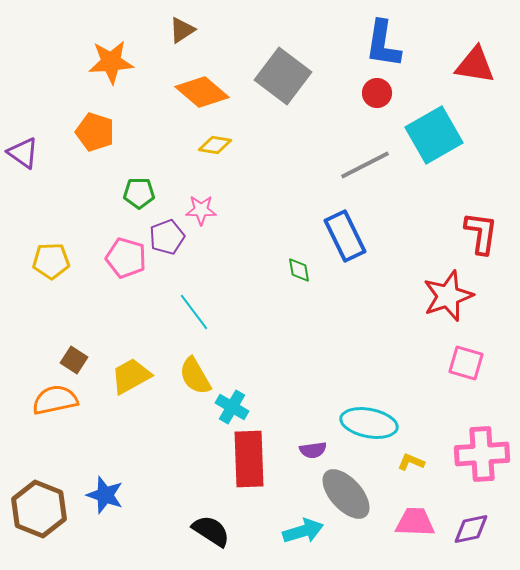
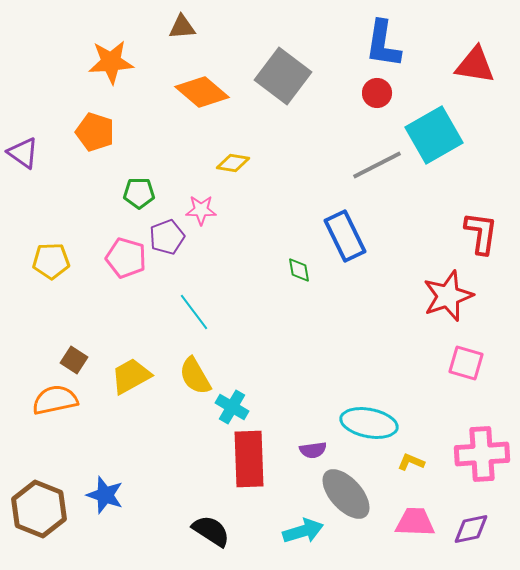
brown triangle: moved 3 px up; rotated 28 degrees clockwise
yellow diamond: moved 18 px right, 18 px down
gray line: moved 12 px right
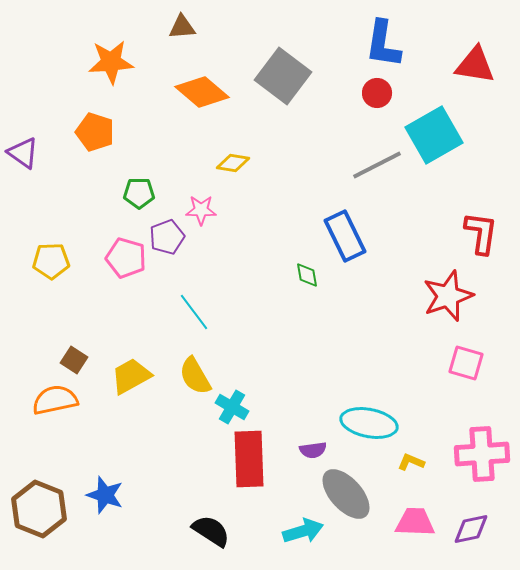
green diamond: moved 8 px right, 5 px down
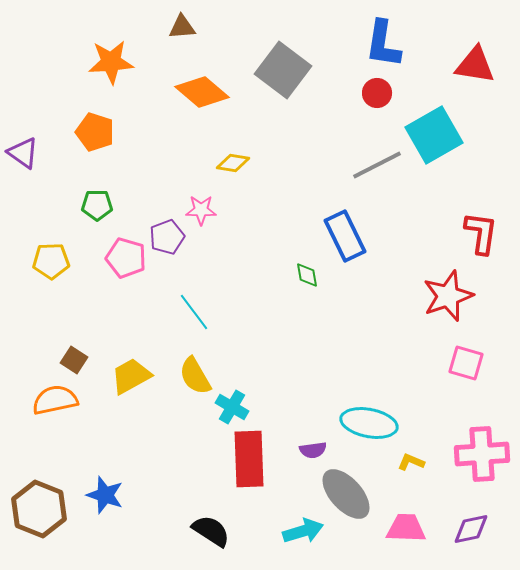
gray square: moved 6 px up
green pentagon: moved 42 px left, 12 px down
pink trapezoid: moved 9 px left, 6 px down
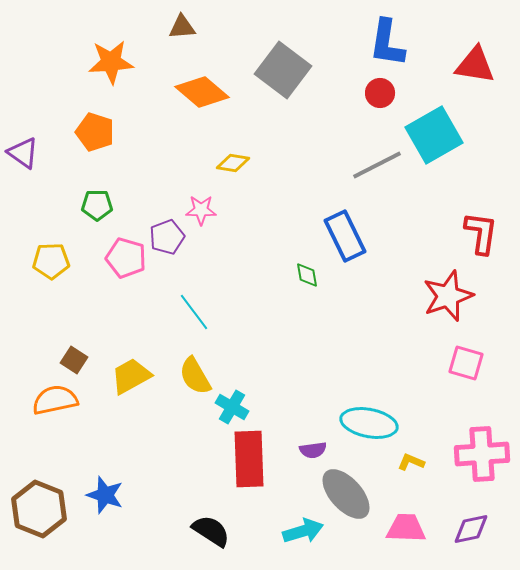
blue L-shape: moved 4 px right, 1 px up
red circle: moved 3 px right
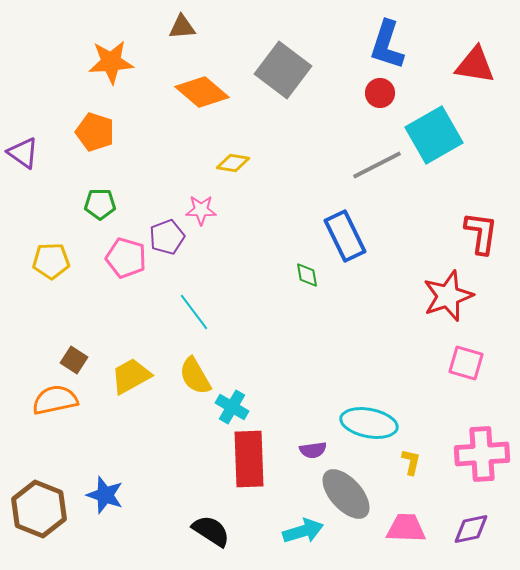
blue L-shape: moved 2 px down; rotated 9 degrees clockwise
green pentagon: moved 3 px right, 1 px up
yellow L-shape: rotated 80 degrees clockwise
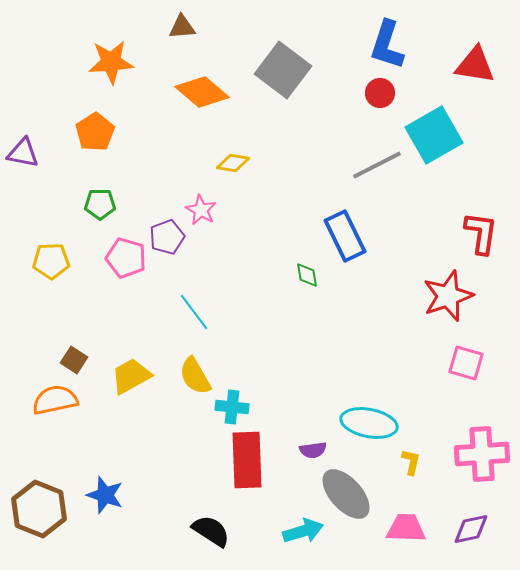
orange pentagon: rotated 21 degrees clockwise
purple triangle: rotated 24 degrees counterclockwise
pink star: rotated 28 degrees clockwise
cyan cross: rotated 24 degrees counterclockwise
red rectangle: moved 2 px left, 1 px down
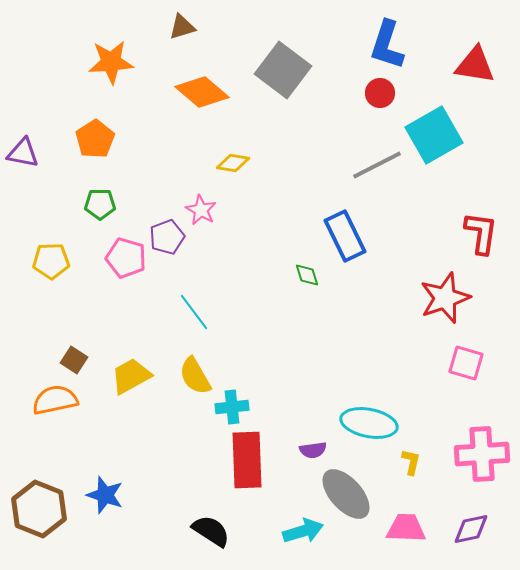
brown triangle: rotated 12 degrees counterclockwise
orange pentagon: moved 7 px down
green diamond: rotated 8 degrees counterclockwise
red star: moved 3 px left, 2 px down
cyan cross: rotated 12 degrees counterclockwise
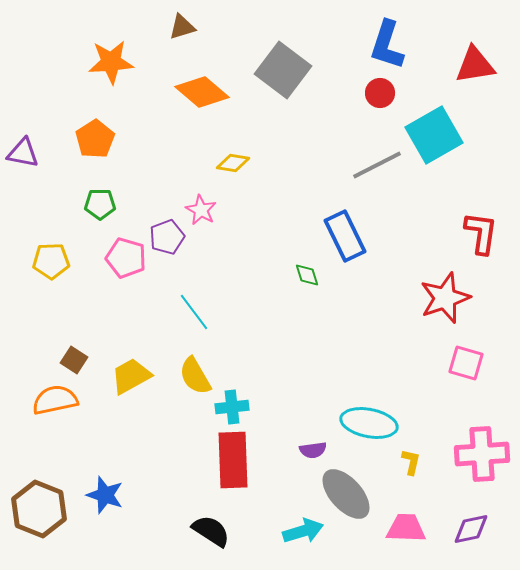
red triangle: rotated 18 degrees counterclockwise
red rectangle: moved 14 px left
